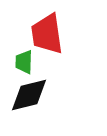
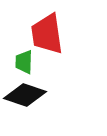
black diamond: moved 4 px left; rotated 33 degrees clockwise
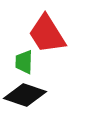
red trapezoid: rotated 24 degrees counterclockwise
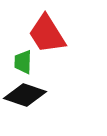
green trapezoid: moved 1 px left
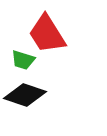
green trapezoid: moved 2 px up; rotated 75 degrees counterclockwise
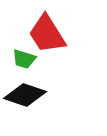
green trapezoid: moved 1 px right, 1 px up
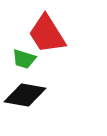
black diamond: rotated 9 degrees counterclockwise
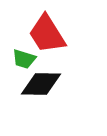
black diamond: moved 16 px right, 11 px up; rotated 9 degrees counterclockwise
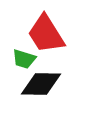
red trapezoid: moved 1 px left
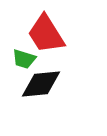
black diamond: rotated 6 degrees counterclockwise
